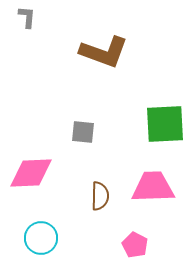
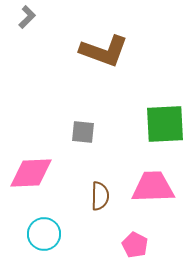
gray L-shape: rotated 40 degrees clockwise
brown L-shape: moved 1 px up
cyan circle: moved 3 px right, 4 px up
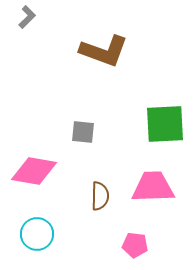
pink diamond: moved 3 px right, 2 px up; rotated 12 degrees clockwise
cyan circle: moved 7 px left
pink pentagon: rotated 20 degrees counterclockwise
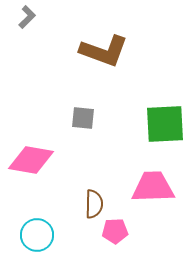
gray square: moved 14 px up
pink diamond: moved 3 px left, 11 px up
brown semicircle: moved 6 px left, 8 px down
cyan circle: moved 1 px down
pink pentagon: moved 20 px left, 14 px up; rotated 10 degrees counterclockwise
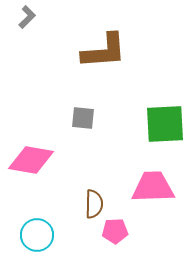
brown L-shape: rotated 24 degrees counterclockwise
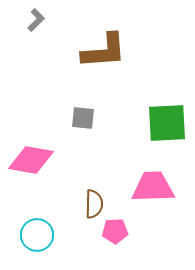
gray L-shape: moved 9 px right, 3 px down
green square: moved 2 px right, 1 px up
